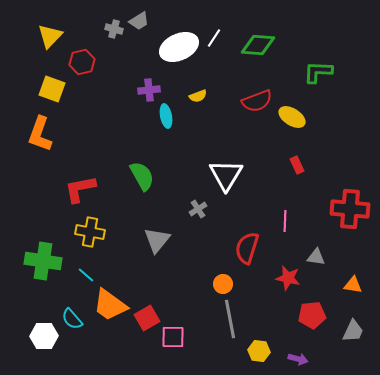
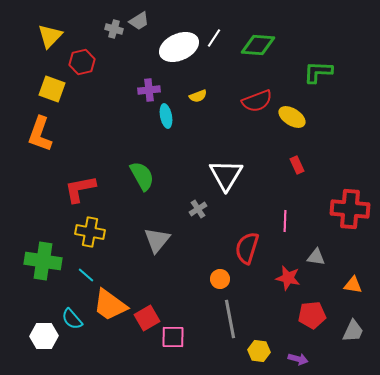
orange circle at (223, 284): moved 3 px left, 5 px up
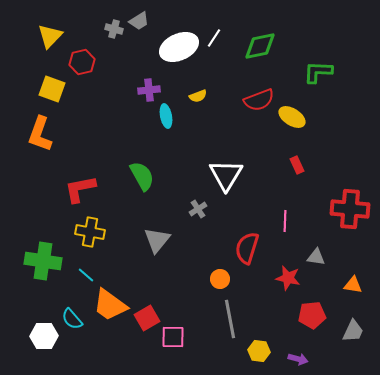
green diamond at (258, 45): moved 2 px right, 1 px down; rotated 16 degrees counterclockwise
red semicircle at (257, 101): moved 2 px right, 1 px up
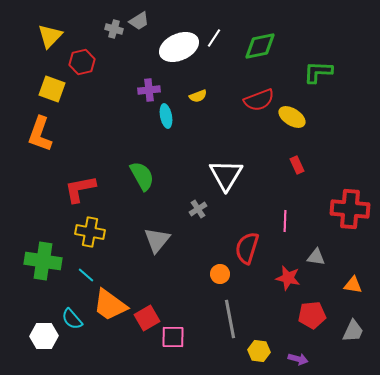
orange circle at (220, 279): moved 5 px up
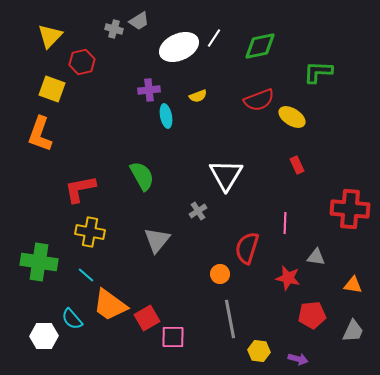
gray cross at (198, 209): moved 2 px down
pink line at (285, 221): moved 2 px down
green cross at (43, 261): moved 4 px left, 1 px down
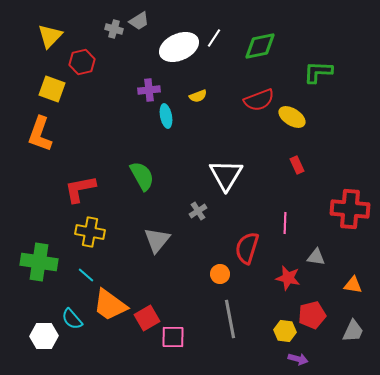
red pentagon at (312, 315): rotated 8 degrees counterclockwise
yellow hexagon at (259, 351): moved 26 px right, 20 px up
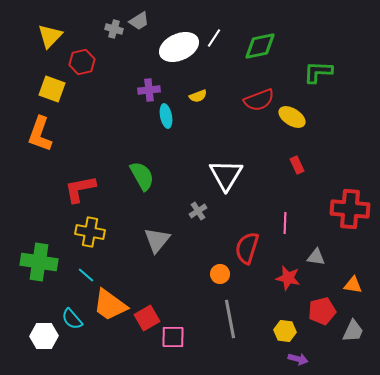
red pentagon at (312, 315): moved 10 px right, 4 px up
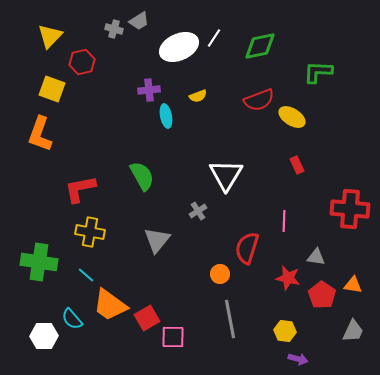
pink line at (285, 223): moved 1 px left, 2 px up
red pentagon at (322, 311): moved 16 px up; rotated 24 degrees counterclockwise
